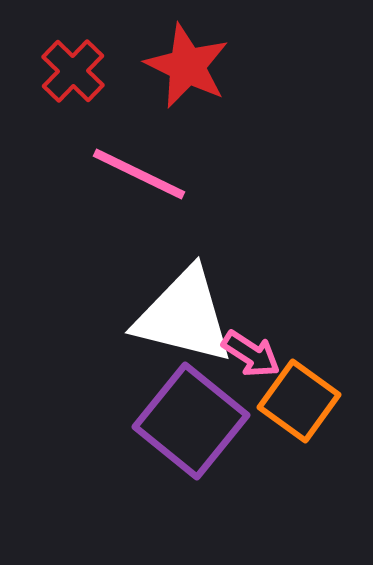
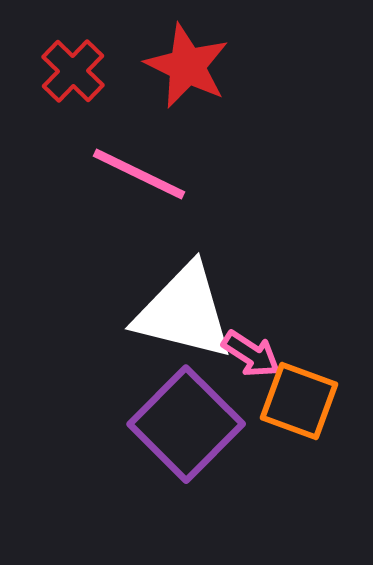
white triangle: moved 4 px up
orange square: rotated 16 degrees counterclockwise
purple square: moved 5 px left, 3 px down; rotated 6 degrees clockwise
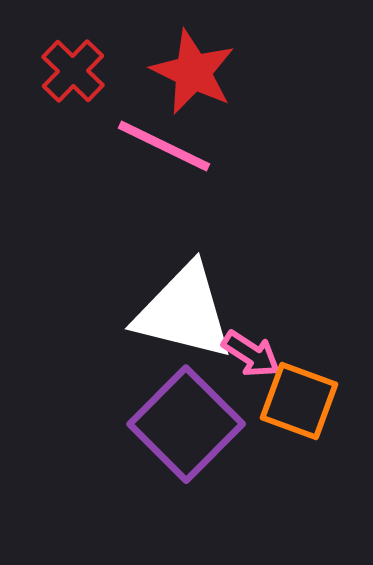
red star: moved 6 px right, 6 px down
pink line: moved 25 px right, 28 px up
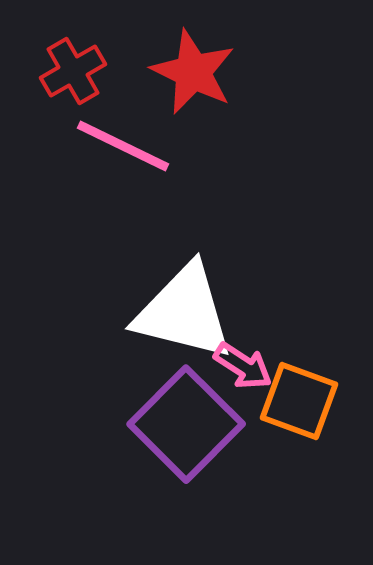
red cross: rotated 16 degrees clockwise
pink line: moved 41 px left
pink arrow: moved 8 px left, 12 px down
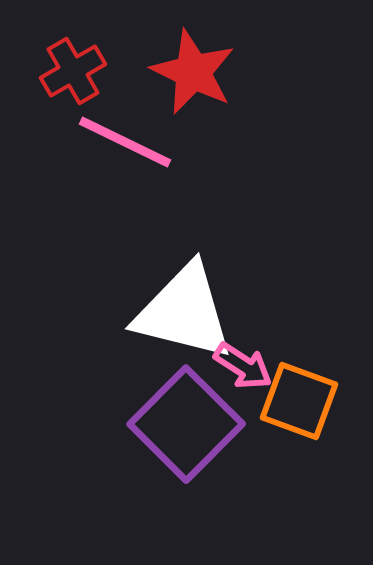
pink line: moved 2 px right, 4 px up
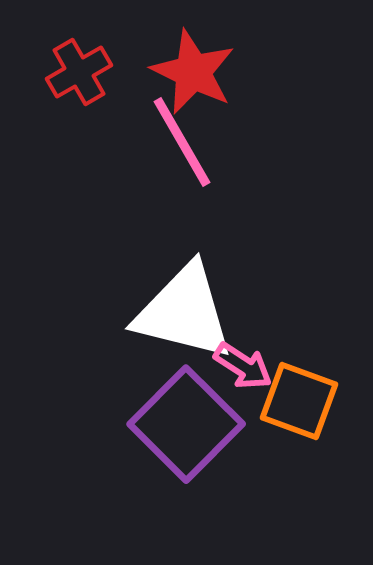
red cross: moved 6 px right, 1 px down
pink line: moved 57 px right; rotated 34 degrees clockwise
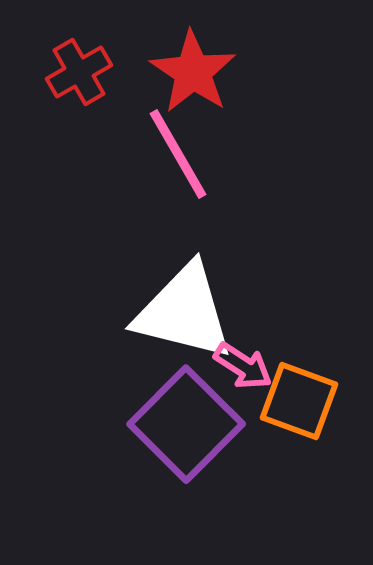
red star: rotated 8 degrees clockwise
pink line: moved 4 px left, 12 px down
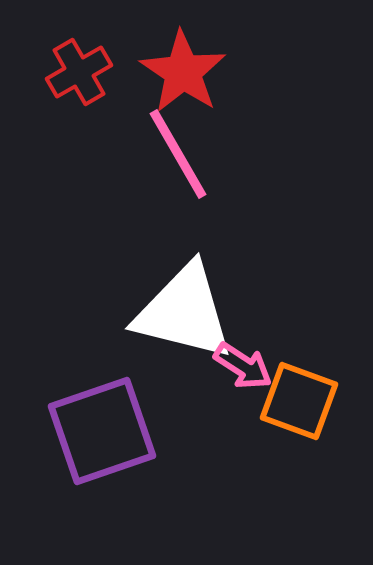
red star: moved 10 px left
purple square: moved 84 px left, 7 px down; rotated 26 degrees clockwise
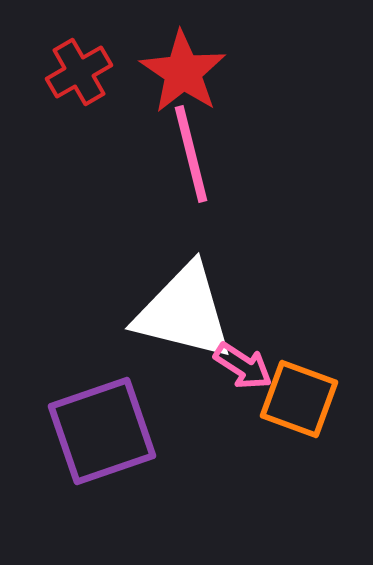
pink line: moved 13 px right; rotated 16 degrees clockwise
orange square: moved 2 px up
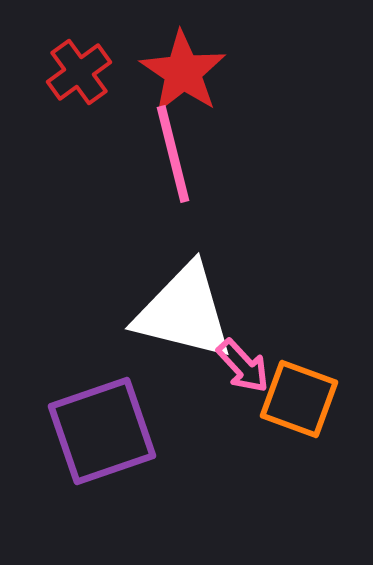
red cross: rotated 6 degrees counterclockwise
pink line: moved 18 px left
pink arrow: rotated 14 degrees clockwise
